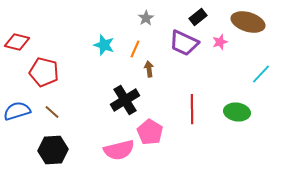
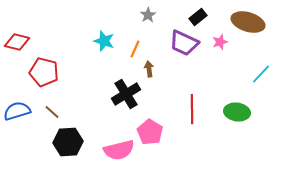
gray star: moved 2 px right, 3 px up
cyan star: moved 4 px up
black cross: moved 1 px right, 6 px up
black hexagon: moved 15 px right, 8 px up
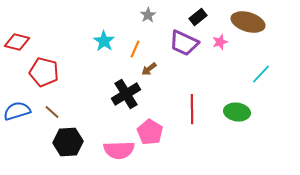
cyan star: rotated 15 degrees clockwise
brown arrow: rotated 119 degrees counterclockwise
pink semicircle: rotated 12 degrees clockwise
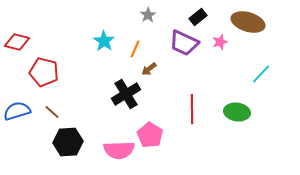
pink pentagon: moved 3 px down
